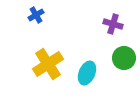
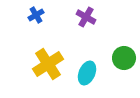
purple cross: moved 27 px left, 7 px up; rotated 12 degrees clockwise
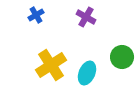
green circle: moved 2 px left, 1 px up
yellow cross: moved 3 px right, 1 px down
